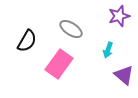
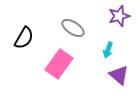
gray ellipse: moved 2 px right, 1 px up
black semicircle: moved 3 px left, 3 px up
purple triangle: moved 5 px left
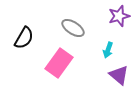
pink rectangle: moved 1 px up
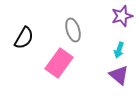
purple star: moved 3 px right
gray ellipse: moved 2 px down; rotated 40 degrees clockwise
cyan arrow: moved 11 px right
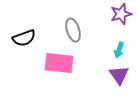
purple star: moved 1 px left, 2 px up
black semicircle: rotated 40 degrees clockwise
pink rectangle: rotated 60 degrees clockwise
purple triangle: rotated 15 degrees clockwise
